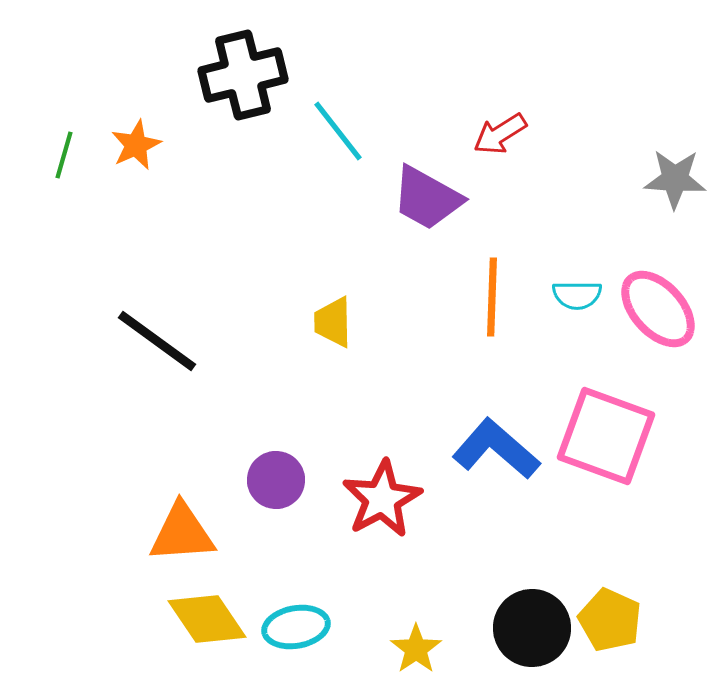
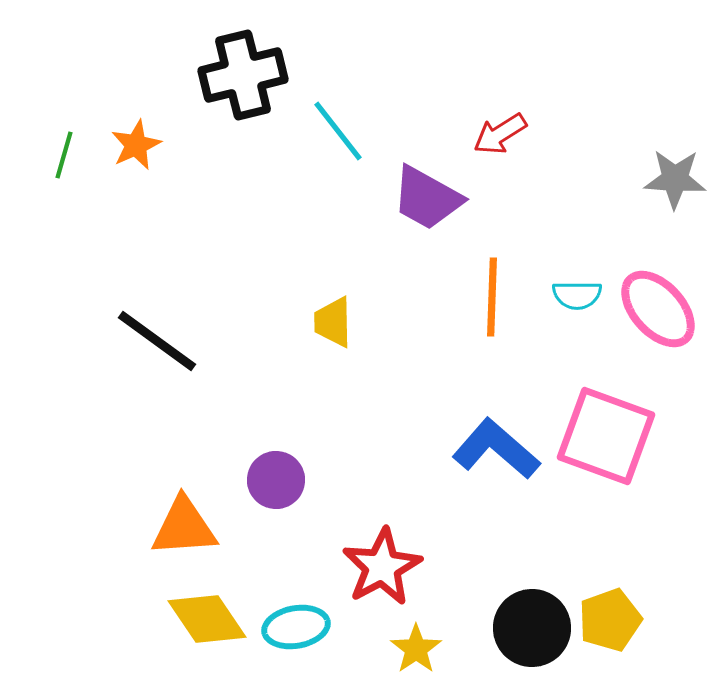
red star: moved 68 px down
orange triangle: moved 2 px right, 6 px up
yellow pentagon: rotated 28 degrees clockwise
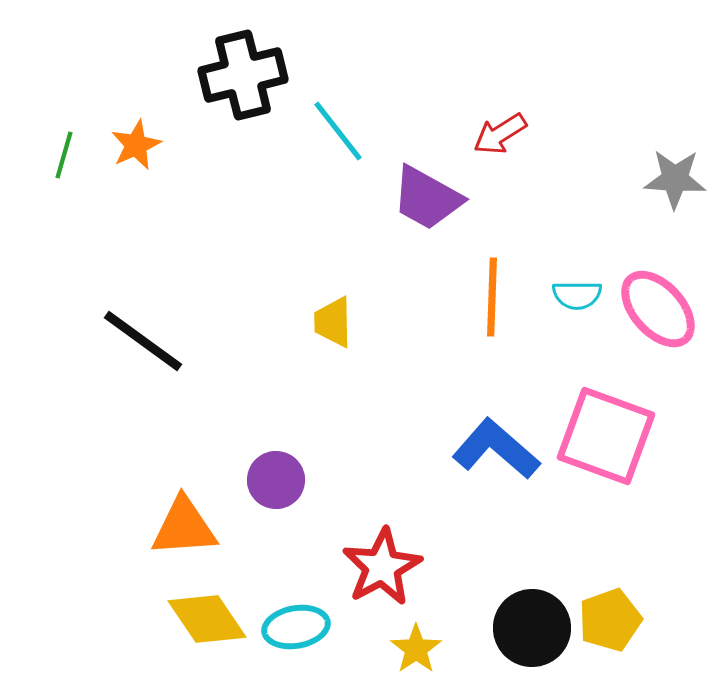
black line: moved 14 px left
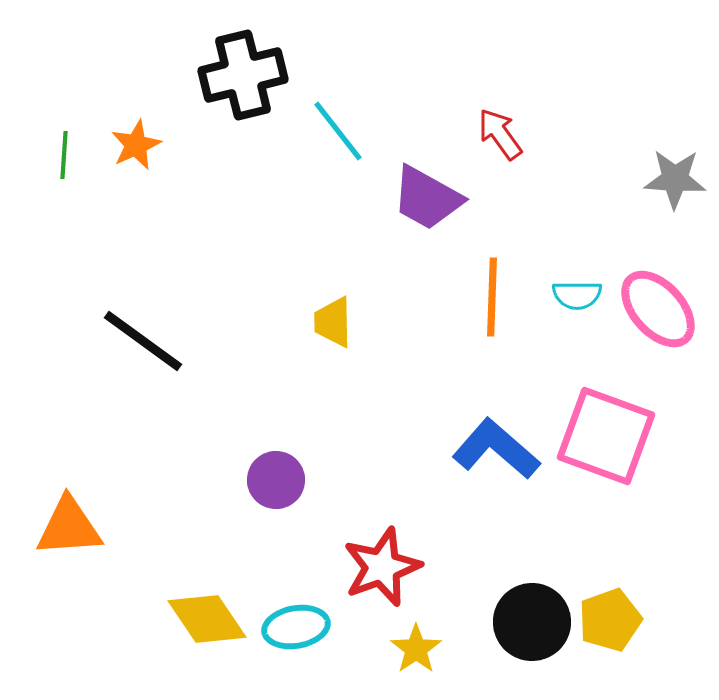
red arrow: rotated 86 degrees clockwise
green line: rotated 12 degrees counterclockwise
orange triangle: moved 115 px left
red star: rotated 8 degrees clockwise
black circle: moved 6 px up
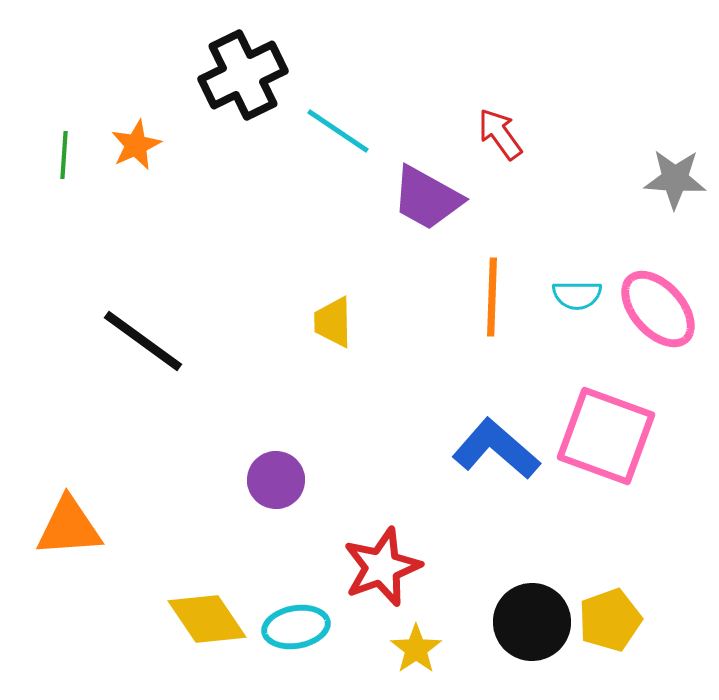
black cross: rotated 12 degrees counterclockwise
cyan line: rotated 18 degrees counterclockwise
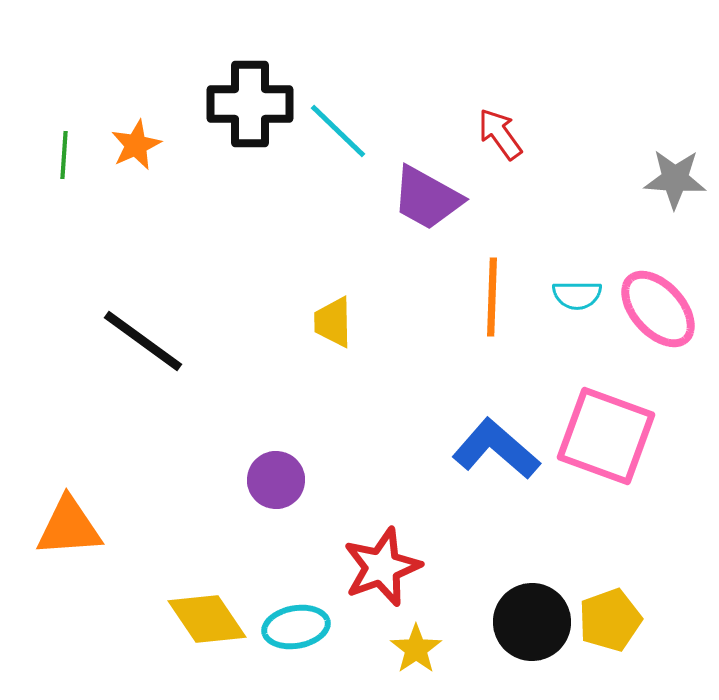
black cross: moved 7 px right, 29 px down; rotated 26 degrees clockwise
cyan line: rotated 10 degrees clockwise
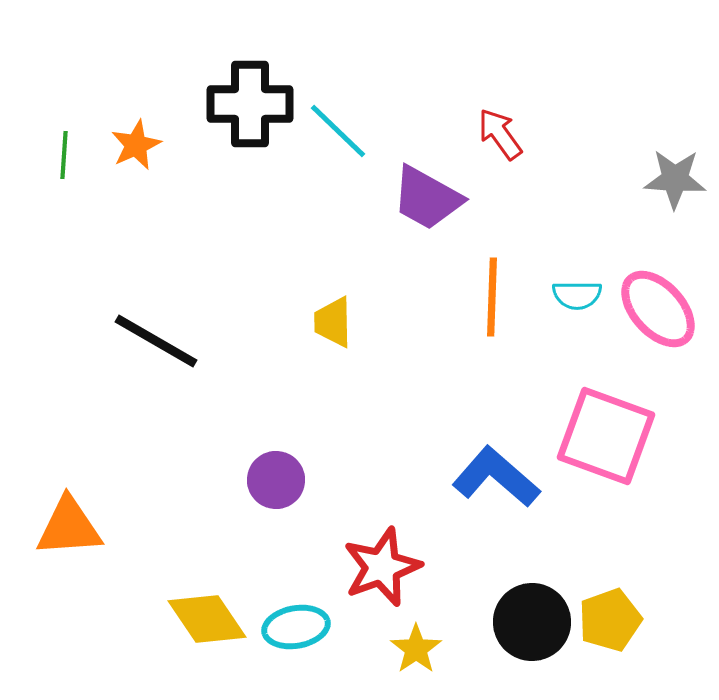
black line: moved 13 px right; rotated 6 degrees counterclockwise
blue L-shape: moved 28 px down
